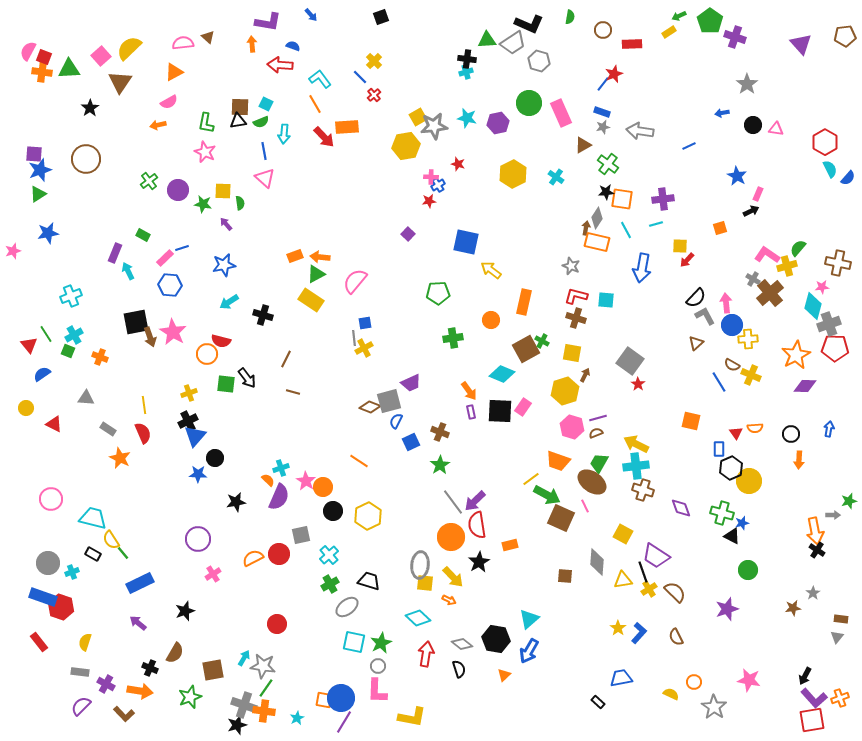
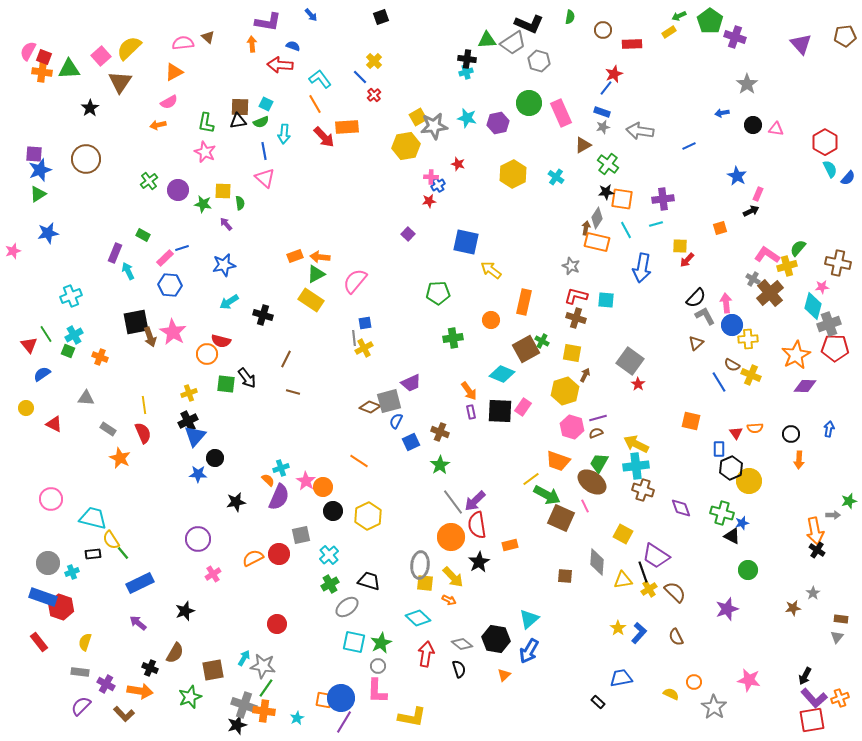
blue line at (603, 84): moved 3 px right, 4 px down
black rectangle at (93, 554): rotated 35 degrees counterclockwise
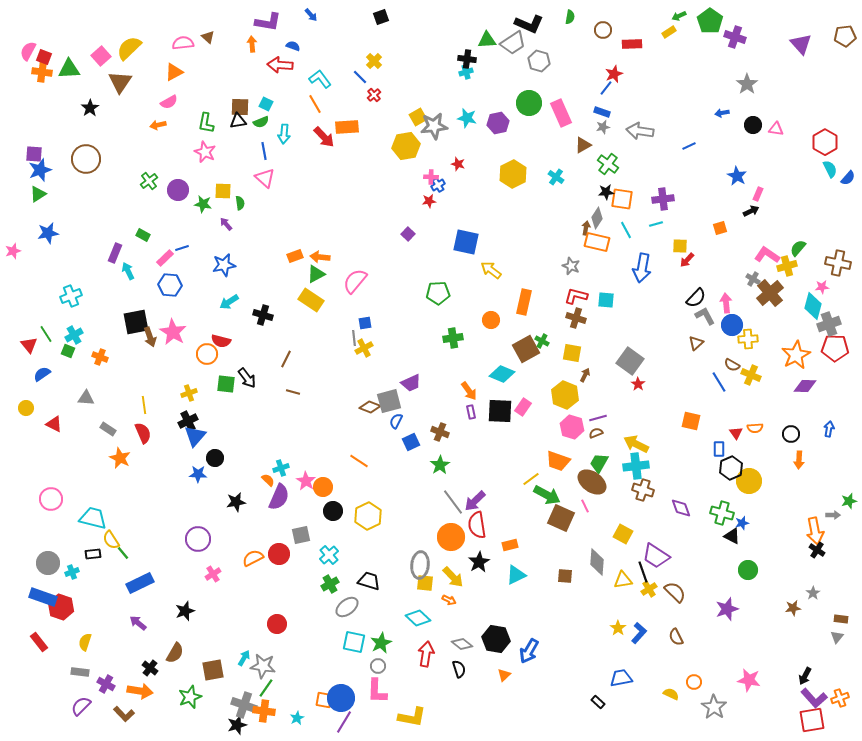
yellow hexagon at (565, 391): moved 4 px down; rotated 20 degrees counterclockwise
cyan triangle at (529, 619): moved 13 px left, 44 px up; rotated 15 degrees clockwise
black cross at (150, 668): rotated 14 degrees clockwise
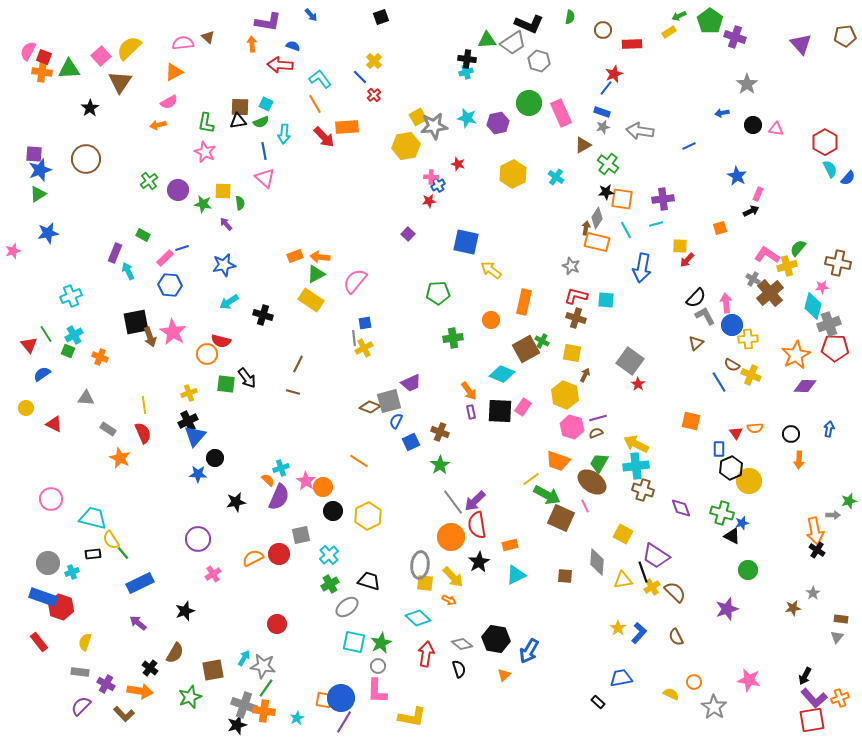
brown line at (286, 359): moved 12 px right, 5 px down
yellow cross at (649, 589): moved 3 px right, 2 px up
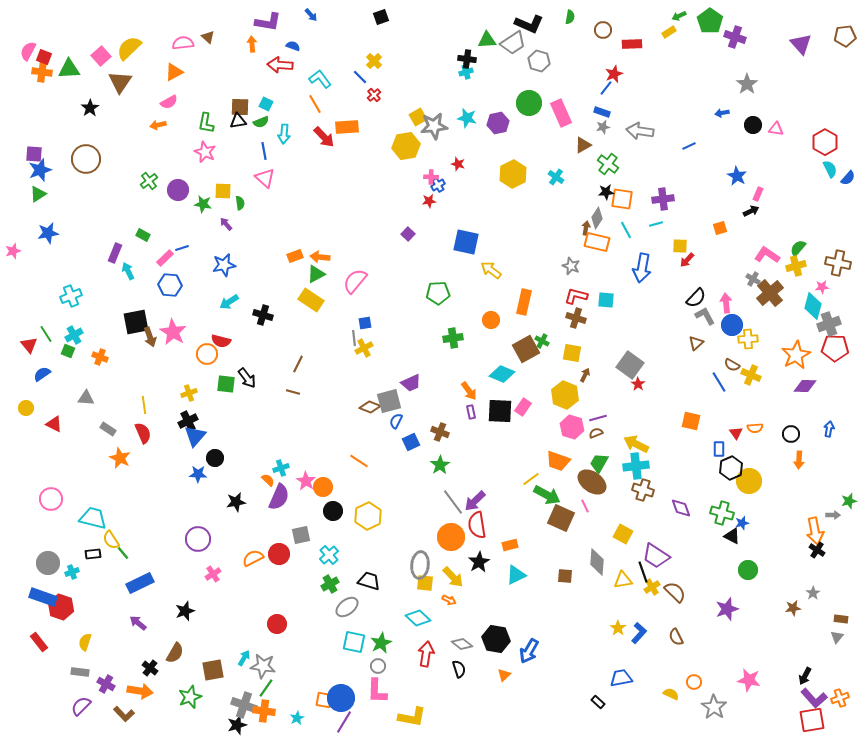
yellow cross at (787, 266): moved 9 px right
gray square at (630, 361): moved 4 px down
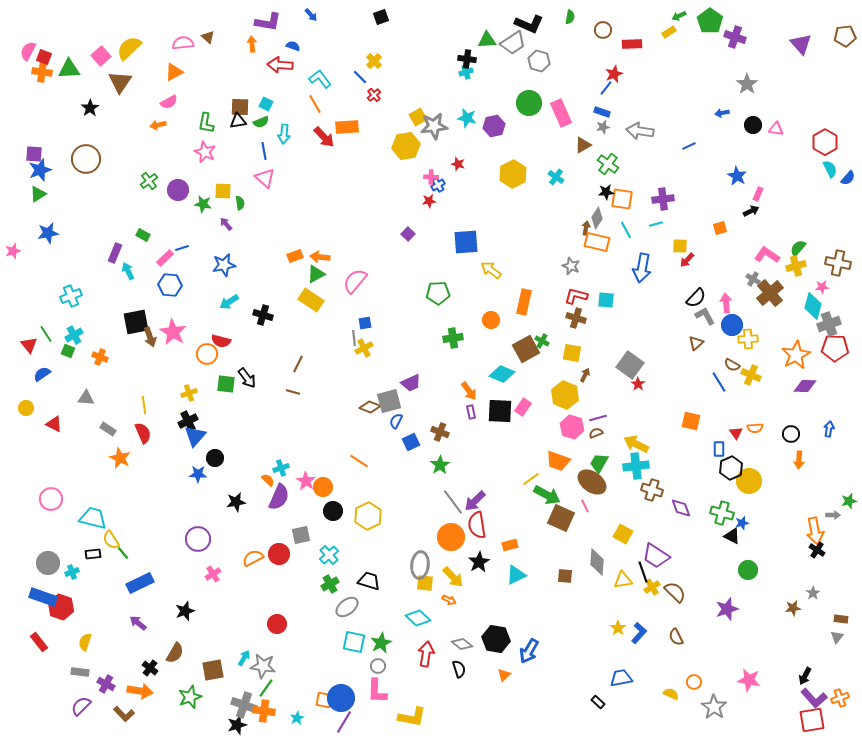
purple hexagon at (498, 123): moved 4 px left, 3 px down
blue square at (466, 242): rotated 16 degrees counterclockwise
brown cross at (643, 490): moved 9 px right
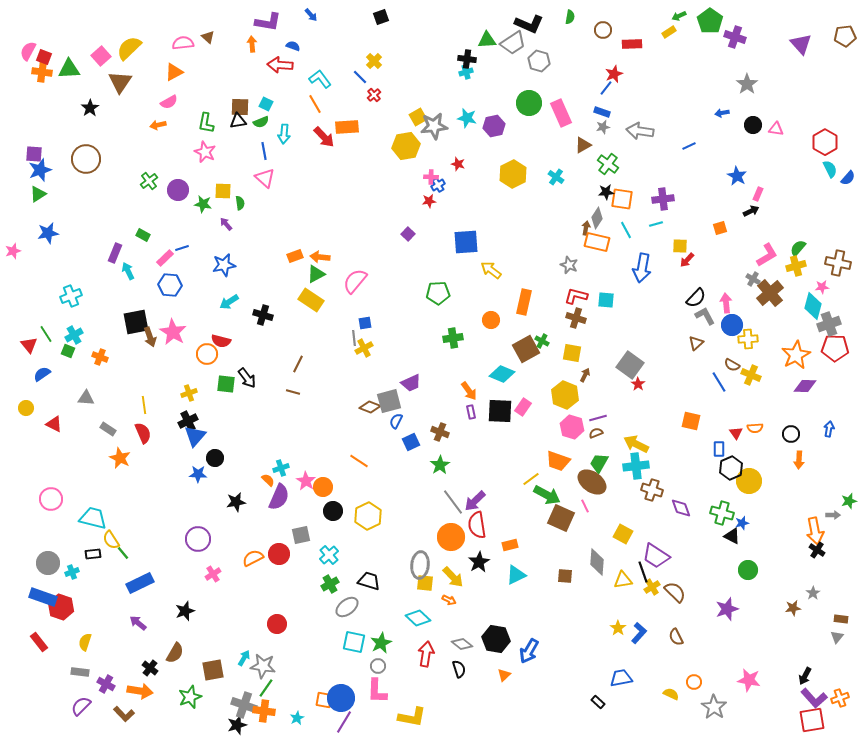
pink L-shape at (767, 255): rotated 115 degrees clockwise
gray star at (571, 266): moved 2 px left, 1 px up
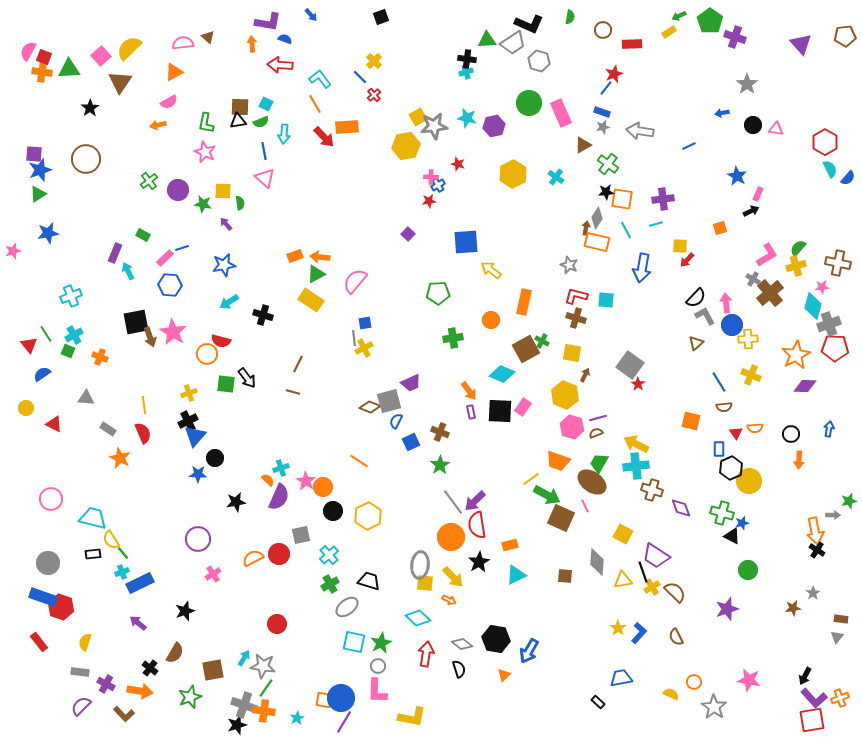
blue semicircle at (293, 46): moved 8 px left, 7 px up
brown semicircle at (732, 365): moved 8 px left, 42 px down; rotated 35 degrees counterclockwise
cyan cross at (72, 572): moved 50 px right
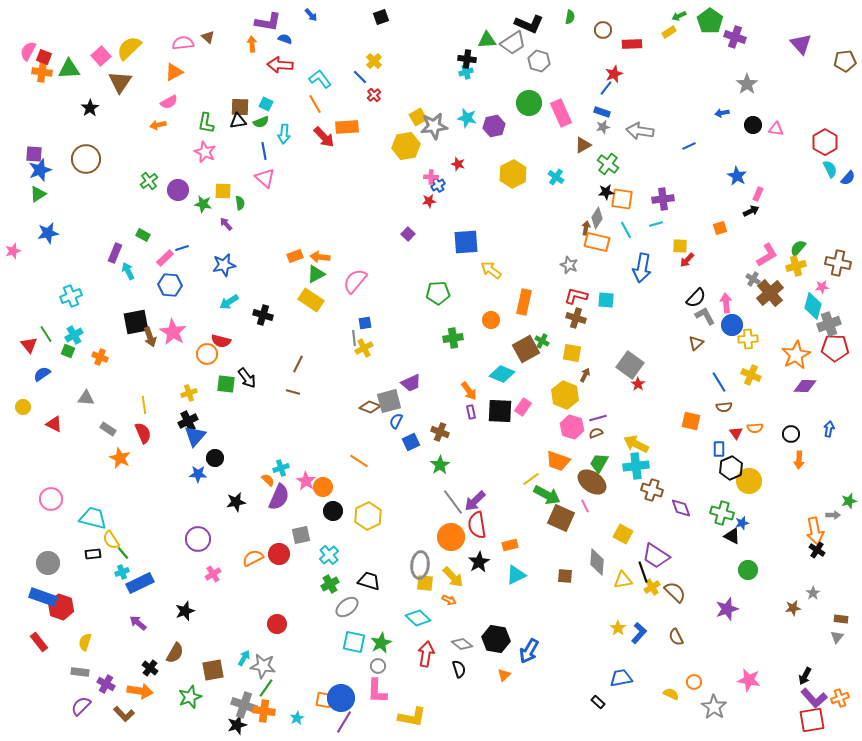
brown pentagon at (845, 36): moved 25 px down
yellow circle at (26, 408): moved 3 px left, 1 px up
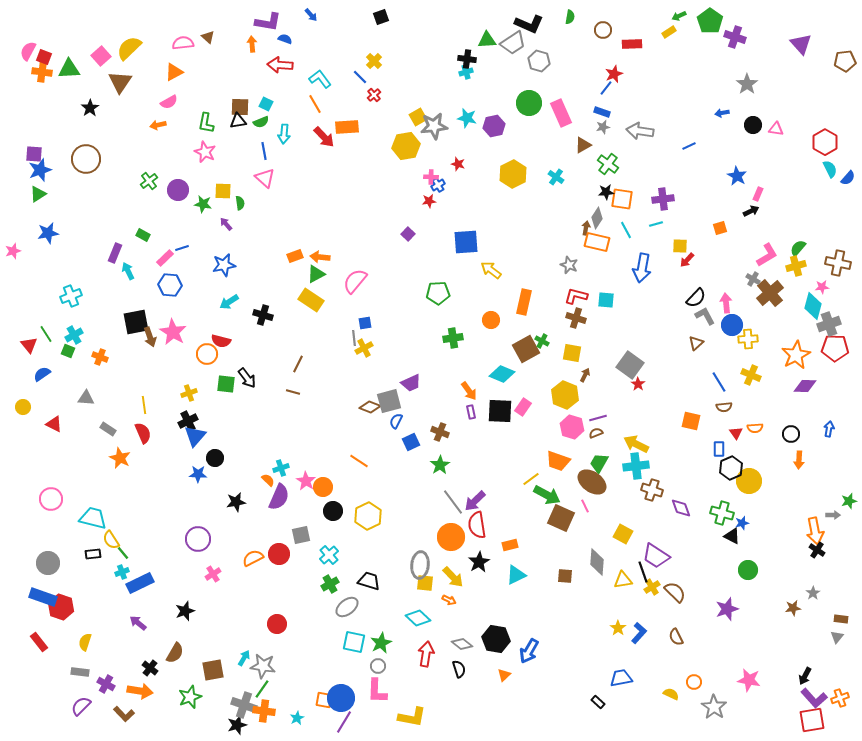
green line at (266, 688): moved 4 px left, 1 px down
